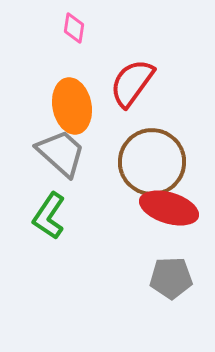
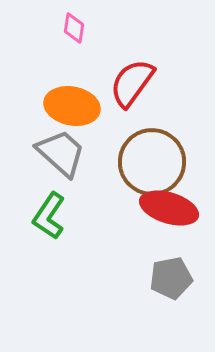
orange ellipse: rotated 68 degrees counterclockwise
gray pentagon: rotated 9 degrees counterclockwise
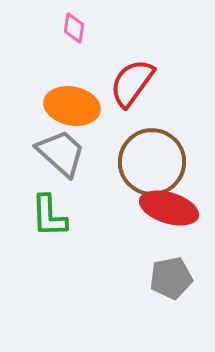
green L-shape: rotated 36 degrees counterclockwise
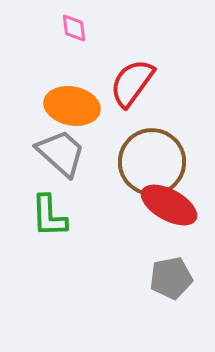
pink diamond: rotated 16 degrees counterclockwise
red ellipse: moved 3 px up; rotated 12 degrees clockwise
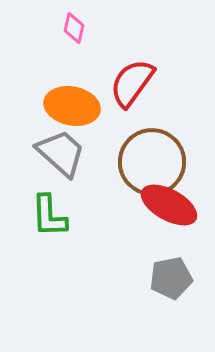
pink diamond: rotated 20 degrees clockwise
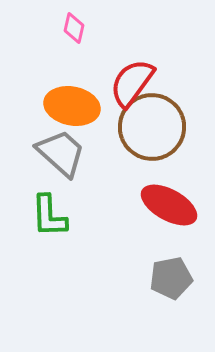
brown circle: moved 35 px up
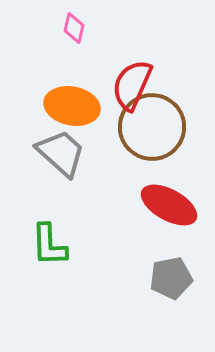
red semicircle: moved 2 px down; rotated 12 degrees counterclockwise
green L-shape: moved 29 px down
